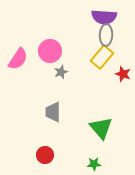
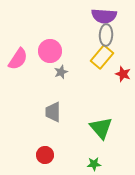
purple semicircle: moved 1 px up
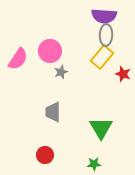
green triangle: rotated 10 degrees clockwise
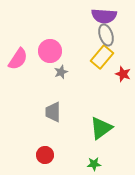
gray ellipse: rotated 20 degrees counterclockwise
green triangle: rotated 25 degrees clockwise
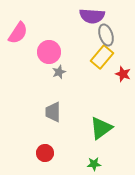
purple semicircle: moved 12 px left
pink circle: moved 1 px left, 1 px down
pink semicircle: moved 26 px up
gray star: moved 2 px left
red circle: moved 2 px up
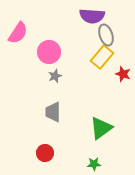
gray star: moved 4 px left, 4 px down
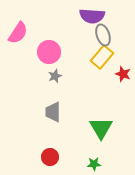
gray ellipse: moved 3 px left
green triangle: rotated 25 degrees counterclockwise
red circle: moved 5 px right, 4 px down
